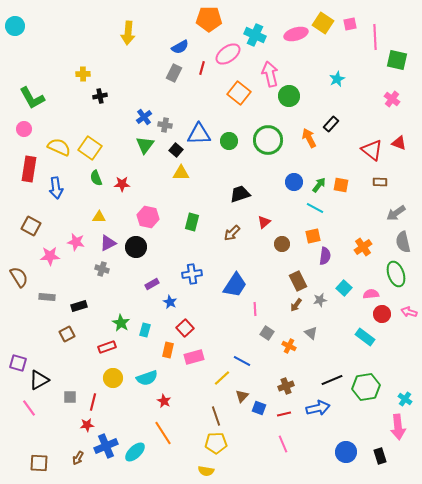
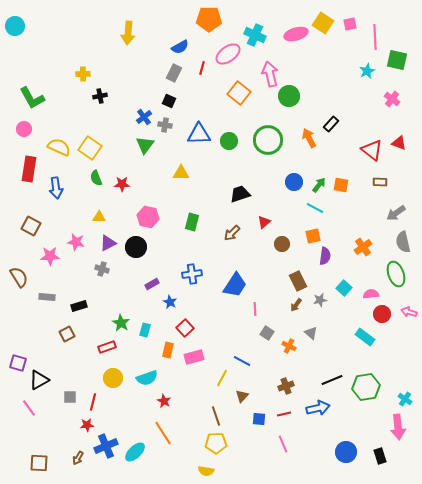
cyan star at (337, 79): moved 30 px right, 8 px up
black square at (176, 150): moved 7 px left, 49 px up; rotated 16 degrees counterclockwise
yellow line at (222, 378): rotated 18 degrees counterclockwise
blue square at (259, 408): moved 11 px down; rotated 16 degrees counterclockwise
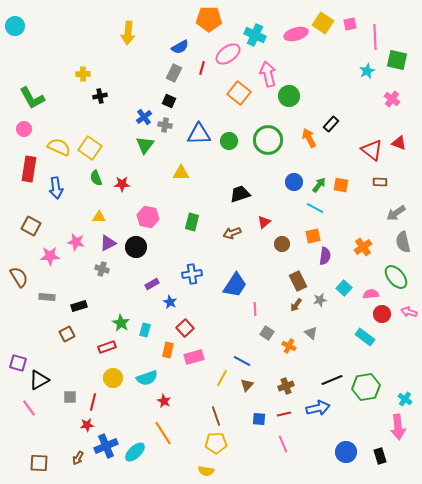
pink arrow at (270, 74): moved 2 px left
brown arrow at (232, 233): rotated 24 degrees clockwise
green ellipse at (396, 274): moved 3 px down; rotated 20 degrees counterclockwise
brown triangle at (242, 396): moved 5 px right, 11 px up
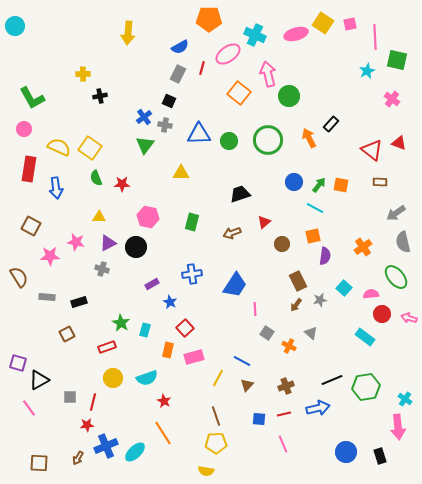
gray rectangle at (174, 73): moved 4 px right, 1 px down
black rectangle at (79, 306): moved 4 px up
pink arrow at (409, 312): moved 6 px down
yellow line at (222, 378): moved 4 px left
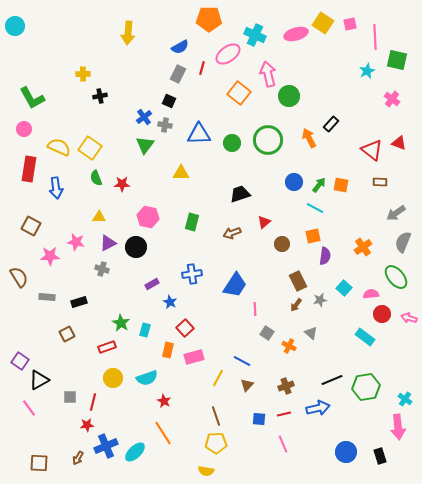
green circle at (229, 141): moved 3 px right, 2 px down
gray semicircle at (403, 242): rotated 35 degrees clockwise
purple square at (18, 363): moved 2 px right, 2 px up; rotated 18 degrees clockwise
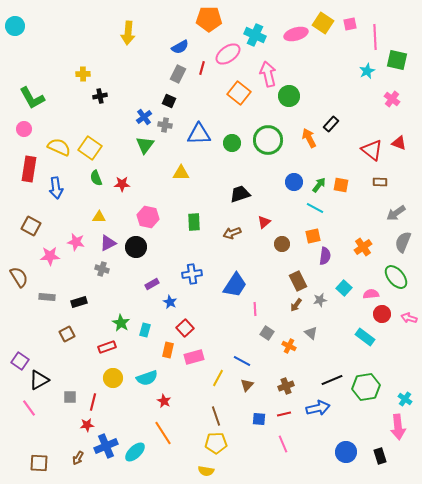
green rectangle at (192, 222): moved 2 px right; rotated 18 degrees counterclockwise
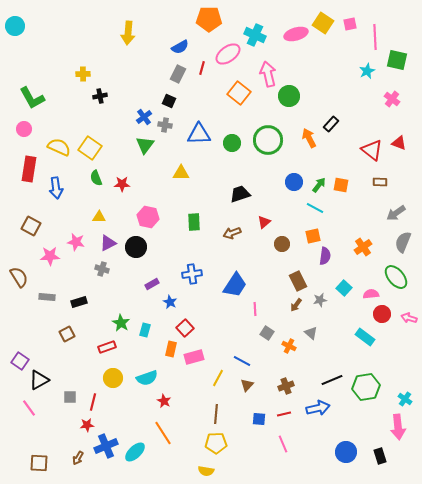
orange rectangle at (168, 350): moved 3 px right, 1 px up
brown line at (216, 416): moved 2 px up; rotated 24 degrees clockwise
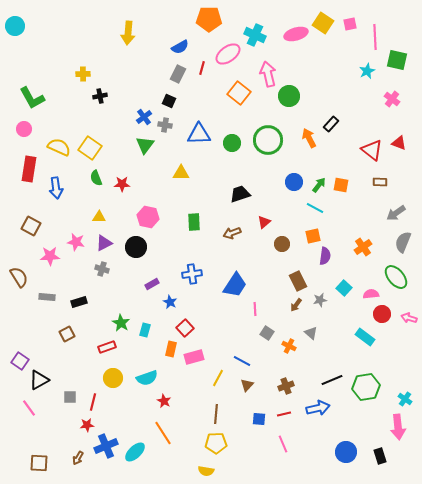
purple triangle at (108, 243): moved 4 px left
